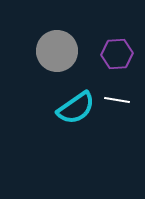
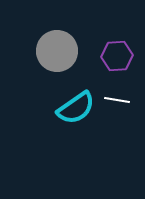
purple hexagon: moved 2 px down
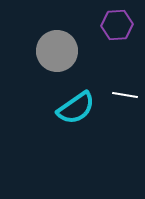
purple hexagon: moved 31 px up
white line: moved 8 px right, 5 px up
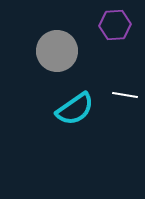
purple hexagon: moved 2 px left
cyan semicircle: moved 1 px left, 1 px down
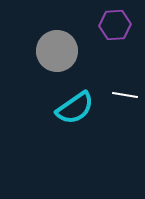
cyan semicircle: moved 1 px up
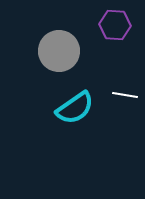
purple hexagon: rotated 8 degrees clockwise
gray circle: moved 2 px right
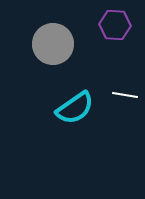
gray circle: moved 6 px left, 7 px up
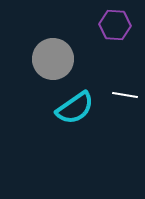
gray circle: moved 15 px down
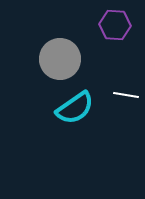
gray circle: moved 7 px right
white line: moved 1 px right
